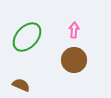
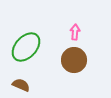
pink arrow: moved 1 px right, 2 px down
green ellipse: moved 1 px left, 10 px down
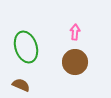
green ellipse: rotated 60 degrees counterclockwise
brown circle: moved 1 px right, 2 px down
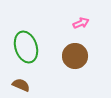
pink arrow: moved 6 px right, 9 px up; rotated 63 degrees clockwise
brown circle: moved 6 px up
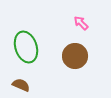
pink arrow: rotated 112 degrees counterclockwise
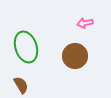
pink arrow: moved 4 px right; rotated 56 degrees counterclockwise
brown semicircle: rotated 36 degrees clockwise
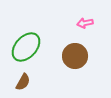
green ellipse: rotated 60 degrees clockwise
brown semicircle: moved 2 px right, 3 px up; rotated 60 degrees clockwise
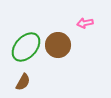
brown circle: moved 17 px left, 11 px up
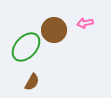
brown circle: moved 4 px left, 15 px up
brown semicircle: moved 9 px right
